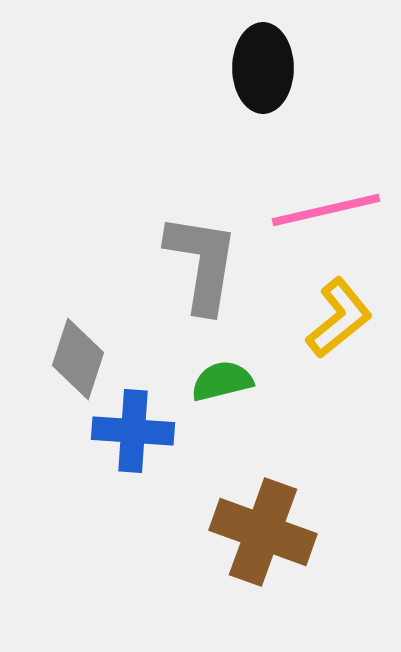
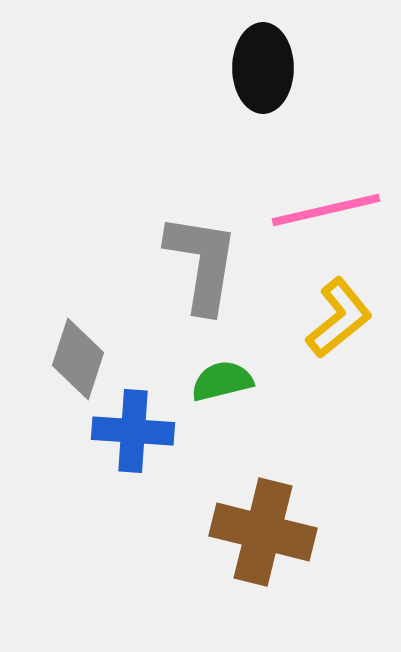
brown cross: rotated 6 degrees counterclockwise
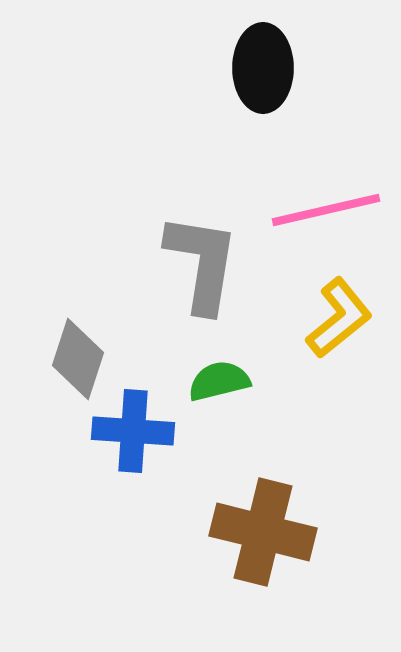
green semicircle: moved 3 px left
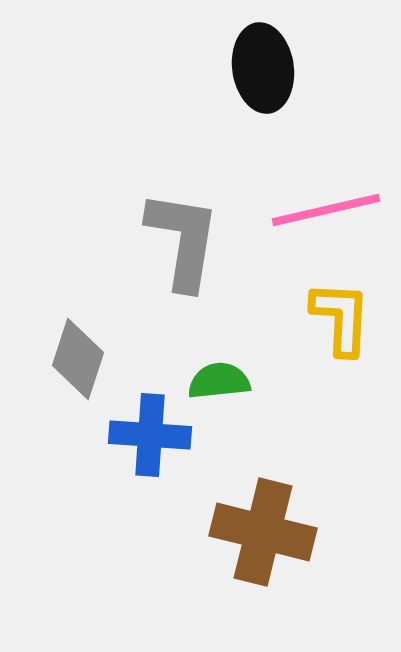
black ellipse: rotated 8 degrees counterclockwise
gray L-shape: moved 19 px left, 23 px up
yellow L-shape: moved 2 px right; rotated 48 degrees counterclockwise
green semicircle: rotated 8 degrees clockwise
blue cross: moved 17 px right, 4 px down
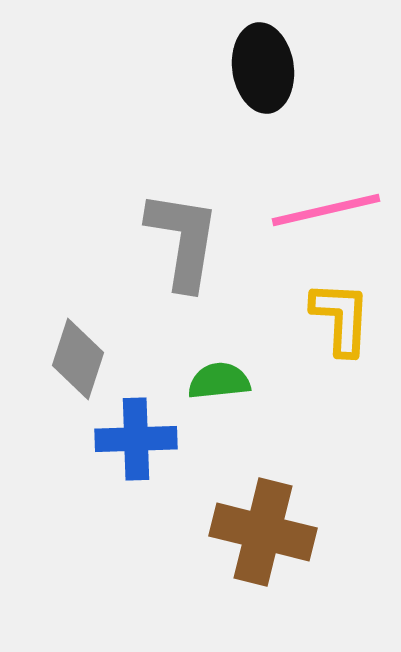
blue cross: moved 14 px left, 4 px down; rotated 6 degrees counterclockwise
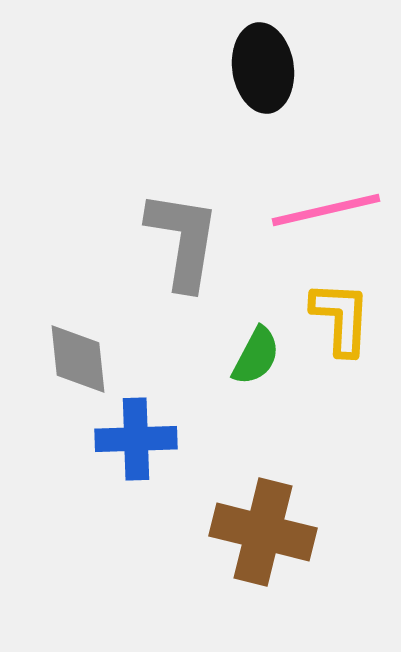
gray diamond: rotated 24 degrees counterclockwise
green semicircle: moved 37 px right, 25 px up; rotated 124 degrees clockwise
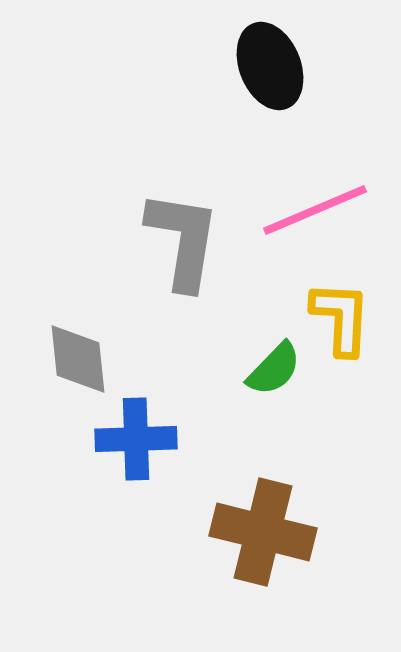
black ellipse: moved 7 px right, 2 px up; rotated 14 degrees counterclockwise
pink line: moved 11 px left; rotated 10 degrees counterclockwise
green semicircle: moved 18 px right, 13 px down; rotated 16 degrees clockwise
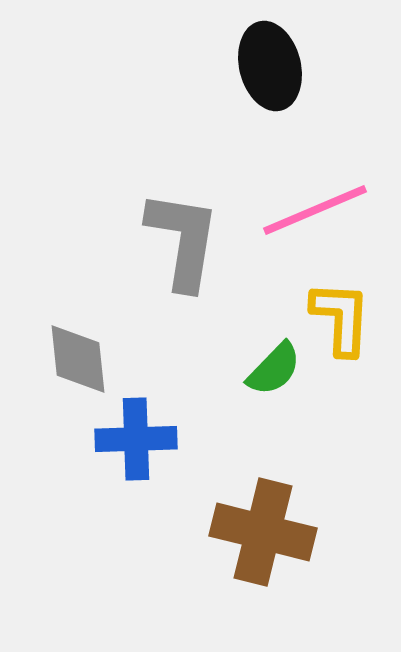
black ellipse: rotated 8 degrees clockwise
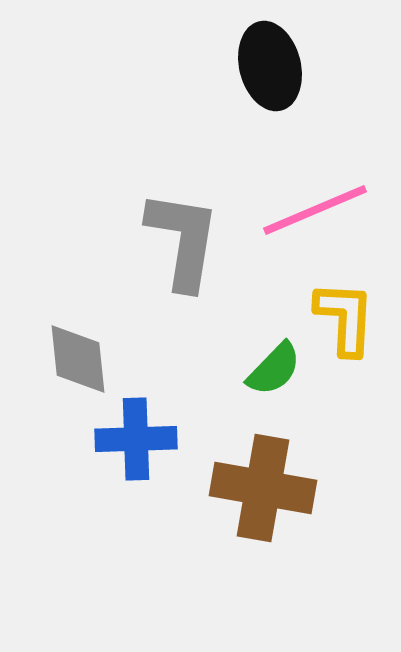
yellow L-shape: moved 4 px right
brown cross: moved 44 px up; rotated 4 degrees counterclockwise
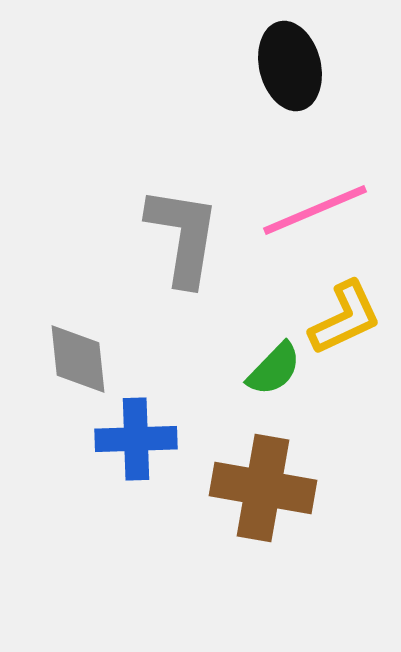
black ellipse: moved 20 px right
gray L-shape: moved 4 px up
yellow L-shape: rotated 62 degrees clockwise
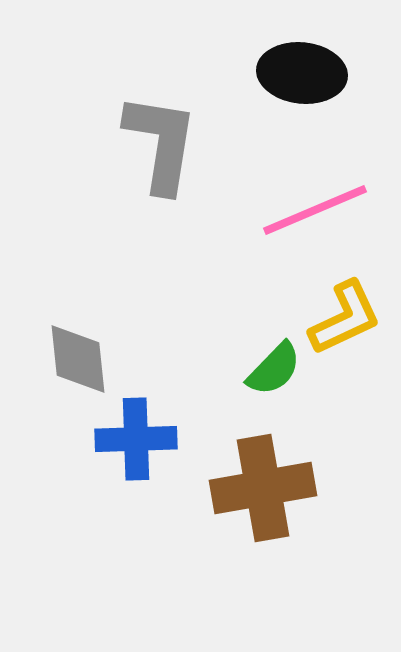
black ellipse: moved 12 px right, 7 px down; rotated 70 degrees counterclockwise
gray L-shape: moved 22 px left, 93 px up
brown cross: rotated 20 degrees counterclockwise
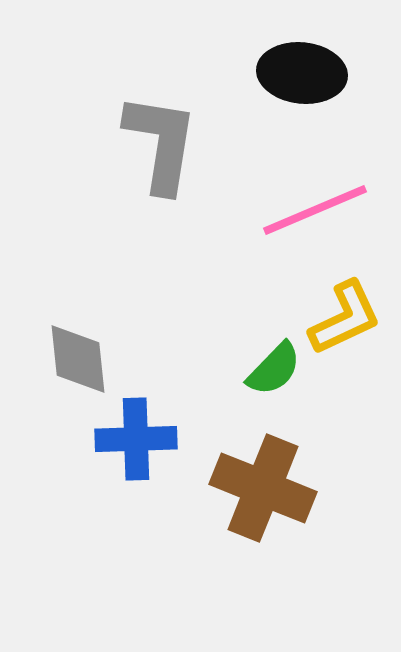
brown cross: rotated 32 degrees clockwise
